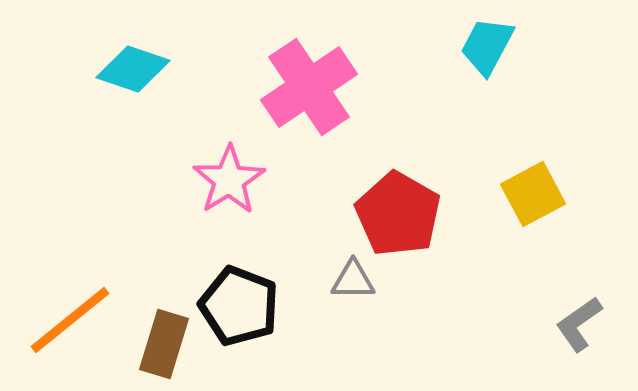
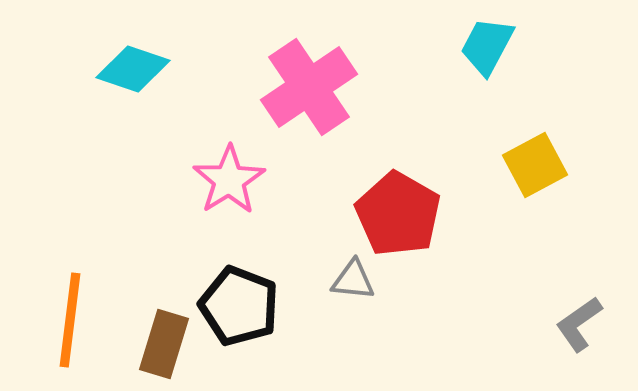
yellow square: moved 2 px right, 29 px up
gray triangle: rotated 6 degrees clockwise
orange line: rotated 44 degrees counterclockwise
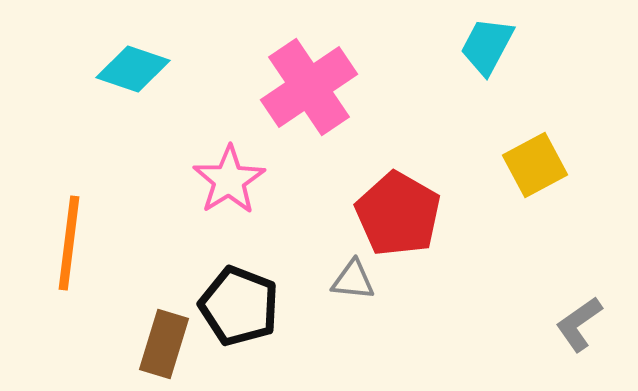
orange line: moved 1 px left, 77 px up
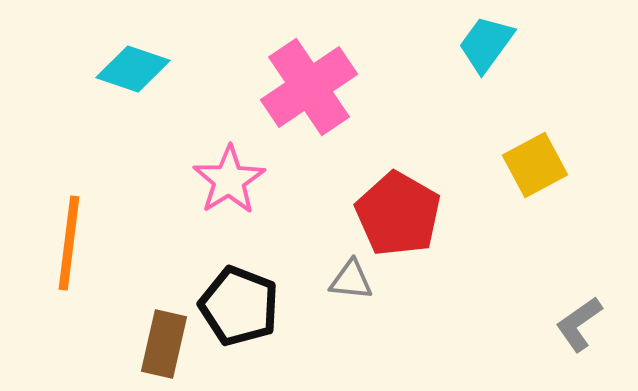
cyan trapezoid: moved 1 px left, 2 px up; rotated 8 degrees clockwise
gray triangle: moved 2 px left
brown rectangle: rotated 4 degrees counterclockwise
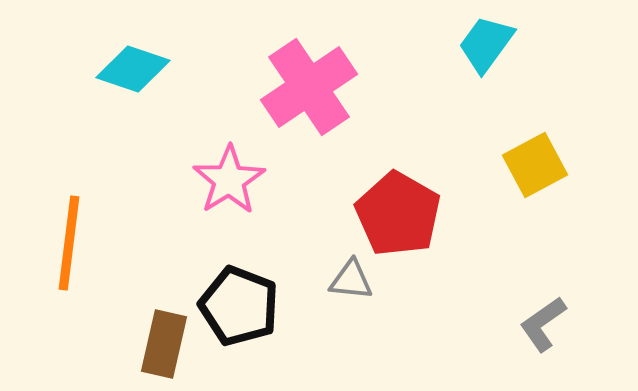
gray L-shape: moved 36 px left
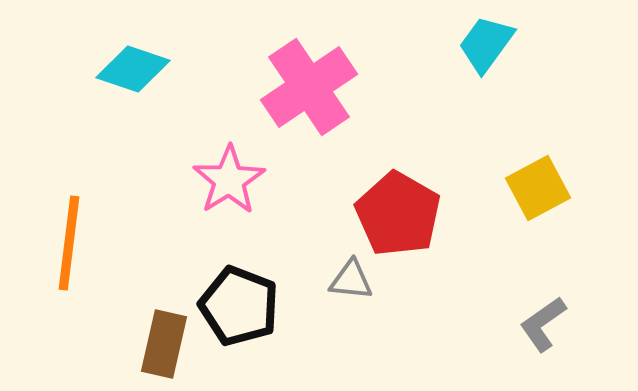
yellow square: moved 3 px right, 23 px down
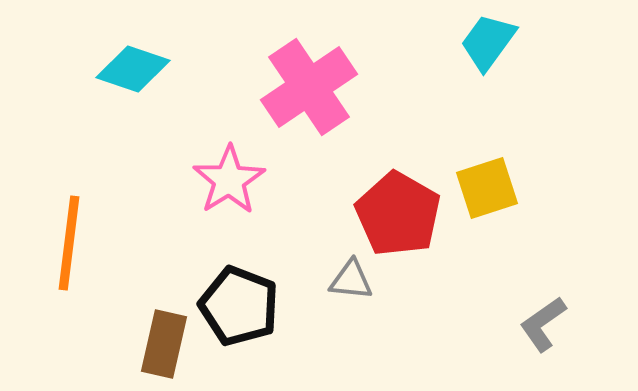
cyan trapezoid: moved 2 px right, 2 px up
yellow square: moved 51 px left; rotated 10 degrees clockwise
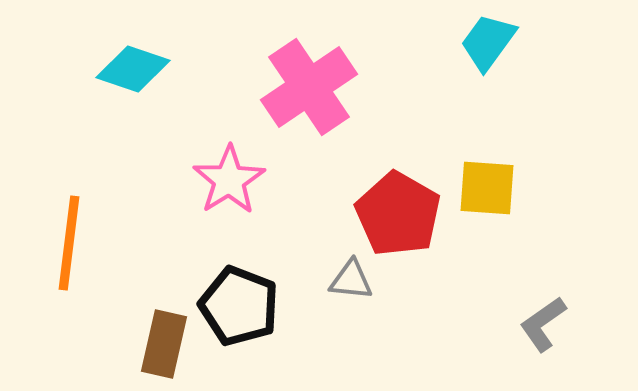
yellow square: rotated 22 degrees clockwise
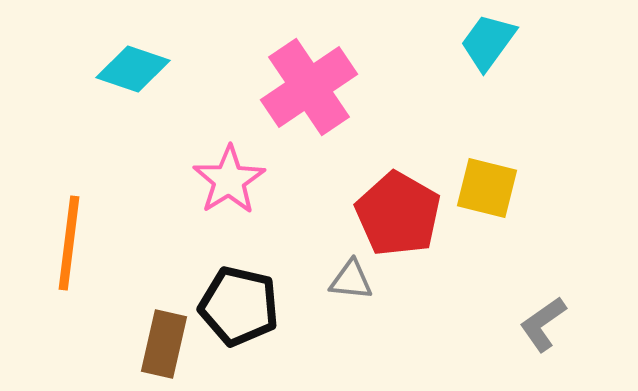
yellow square: rotated 10 degrees clockwise
black pentagon: rotated 8 degrees counterclockwise
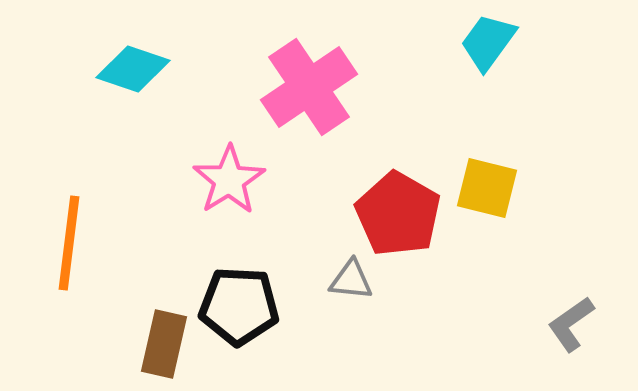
black pentagon: rotated 10 degrees counterclockwise
gray L-shape: moved 28 px right
